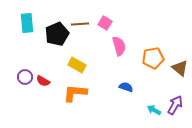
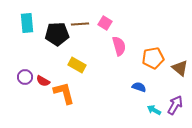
black pentagon: rotated 20 degrees clockwise
blue semicircle: moved 13 px right
orange L-shape: moved 11 px left; rotated 70 degrees clockwise
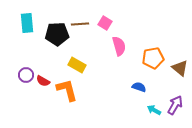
purple circle: moved 1 px right, 2 px up
orange L-shape: moved 3 px right, 3 px up
